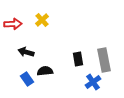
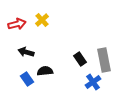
red arrow: moved 4 px right; rotated 12 degrees counterclockwise
black rectangle: moved 2 px right; rotated 24 degrees counterclockwise
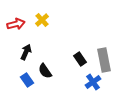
red arrow: moved 1 px left
black arrow: rotated 98 degrees clockwise
black semicircle: rotated 119 degrees counterclockwise
blue rectangle: moved 1 px down
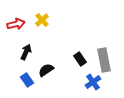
black semicircle: moved 1 px right, 1 px up; rotated 91 degrees clockwise
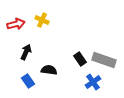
yellow cross: rotated 24 degrees counterclockwise
gray rectangle: rotated 60 degrees counterclockwise
black semicircle: moved 3 px right; rotated 42 degrees clockwise
blue rectangle: moved 1 px right, 1 px down
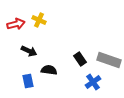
yellow cross: moved 3 px left
black arrow: moved 3 px right, 1 px up; rotated 91 degrees clockwise
gray rectangle: moved 5 px right
blue rectangle: rotated 24 degrees clockwise
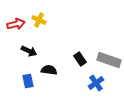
blue cross: moved 3 px right, 1 px down
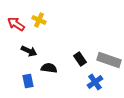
red arrow: rotated 132 degrees counterclockwise
black semicircle: moved 2 px up
blue cross: moved 1 px left, 1 px up
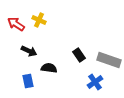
black rectangle: moved 1 px left, 4 px up
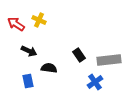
gray rectangle: rotated 25 degrees counterclockwise
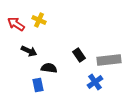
blue rectangle: moved 10 px right, 4 px down
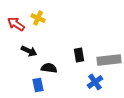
yellow cross: moved 1 px left, 2 px up
black rectangle: rotated 24 degrees clockwise
